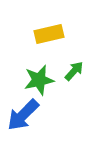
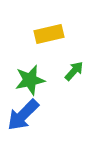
green star: moved 9 px left
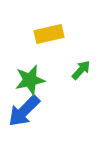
green arrow: moved 7 px right, 1 px up
blue arrow: moved 1 px right, 4 px up
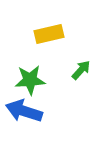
green star: rotated 8 degrees clockwise
blue arrow: rotated 63 degrees clockwise
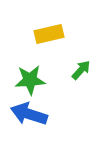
blue arrow: moved 5 px right, 3 px down
